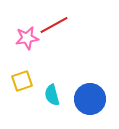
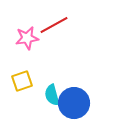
blue circle: moved 16 px left, 4 px down
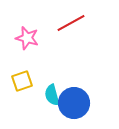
red line: moved 17 px right, 2 px up
pink star: rotated 25 degrees clockwise
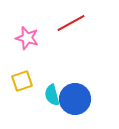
blue circle: moved 1 px right, 4 px up
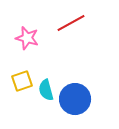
cyan semicircle: moved 6 px left, 5 px up
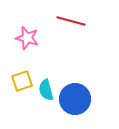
red line: moved 2 px up; rotated 44 degrees clockwise
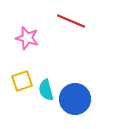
red line: rotated 8 degrees clockwise
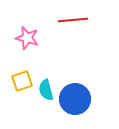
red line: moved 2 px right, 1 px up; rotated 28 degrees counterclockwise
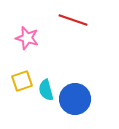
red line: rotated 24 degrees clockwise
